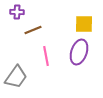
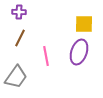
purple cross: moved 2 px right
brown line: moved 13 px left, 8 px down; rotated 42 degrees counterclockwise
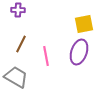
purple cross: moved 1 px left, 2 px up
yellow square: rotated 12 degrees counterclockwise
brown line: moved 1 px right, 6 px down
gray trapezoid: rotated 95 degrees counterclockwise
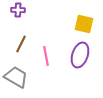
yellow square: rotated 24 degrees clockwise
purple ellipse: moved 1 px right, 3 px down
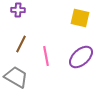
yellow square: moved 4 px left, 6 px up
purple ellipse: moved 1 px right, 2 px down; rotated 30 degrees clockwise
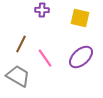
purple cross: moved 24 px right
pink line: moved 1 px left, 2 px down; rotated 24 degrees counterclockwise
gray trapezoid: moved 2 px right, 1 px up
